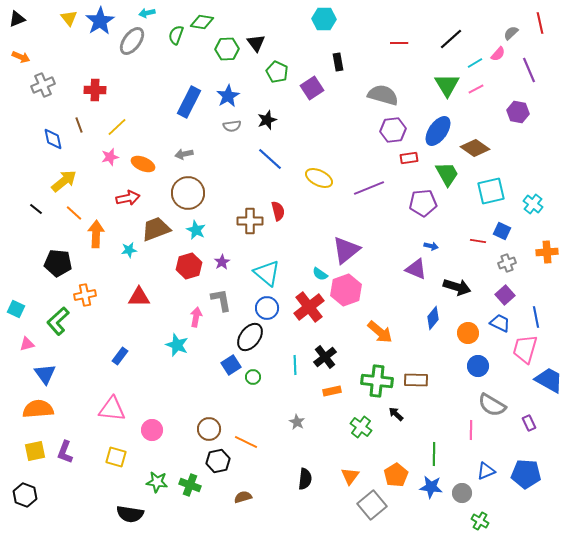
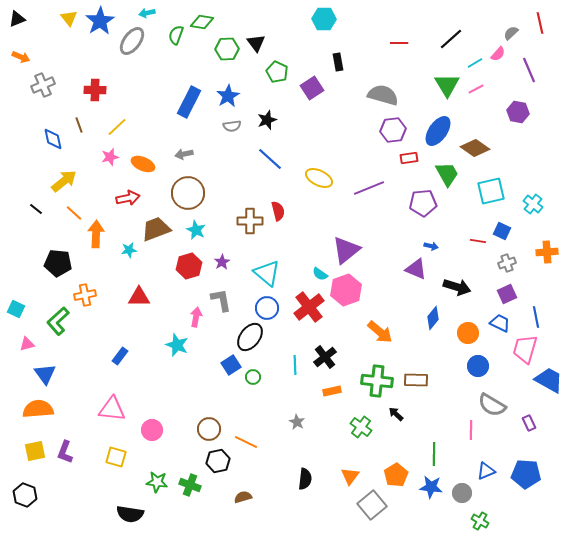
purple square at (505, 295): moved 2 px right, 1 px up; rotated 18 degrees clockwise
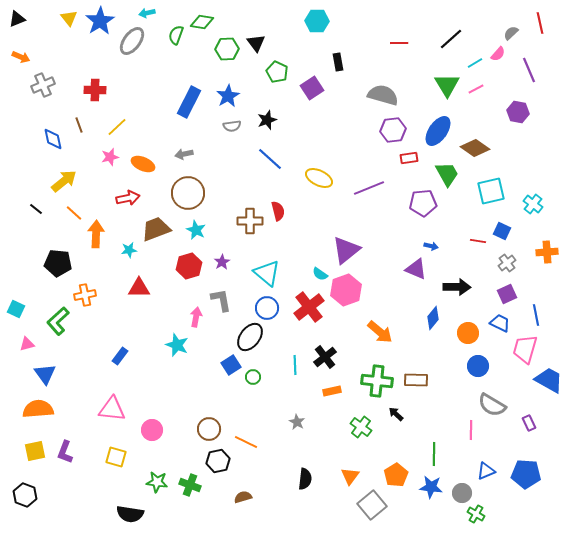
cyan hexagon at (324, 19): moved 7 px left, 2 px down
gray cross at (507, 263): rotated 18 degrees counterclockwise
black arrow at (457, 287): rotated 16 degrees counterclockwise
red triangle at (139, 297): moved 9 px up
blue line at (536, 317): moved 2 px up
green cross at (480, 521): moved 4 px left, 7 px up
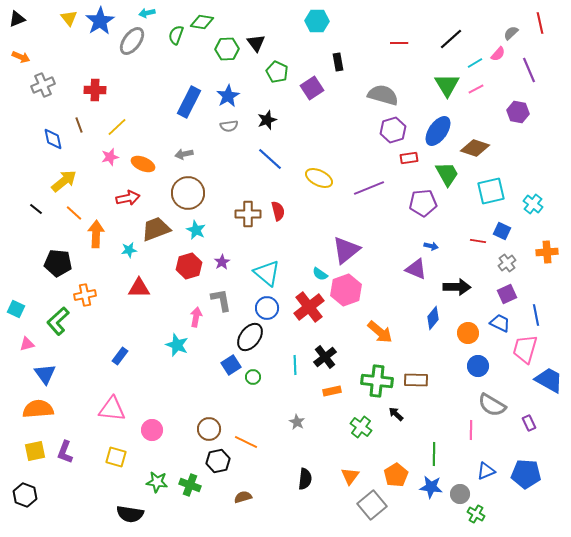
gray semicircle at (232, 126): moved 3 px left
purple hexagon at (393, 130): rotated 10 degrees counterclockwise
brown diamond at (475, 148): rotated 16 degrees counterclockwise
brown cross at (250, 221): moved 2 px left, 7 px up
gray circle at (462, 493): moved 2 px left, 1 px down
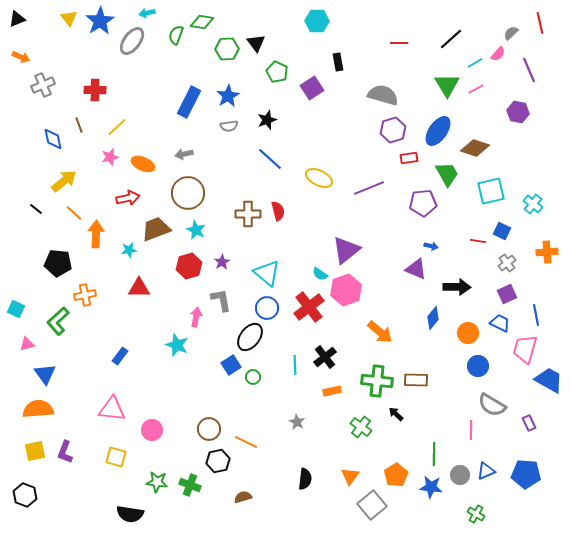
gray circle at (460, 494): moved 19 px up
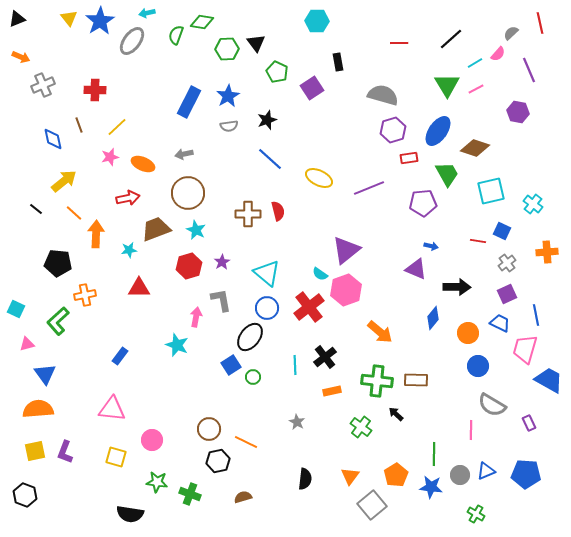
pink circle at (152, 430): moved 10 px down
green cross at (190, 485): moved 9 px down
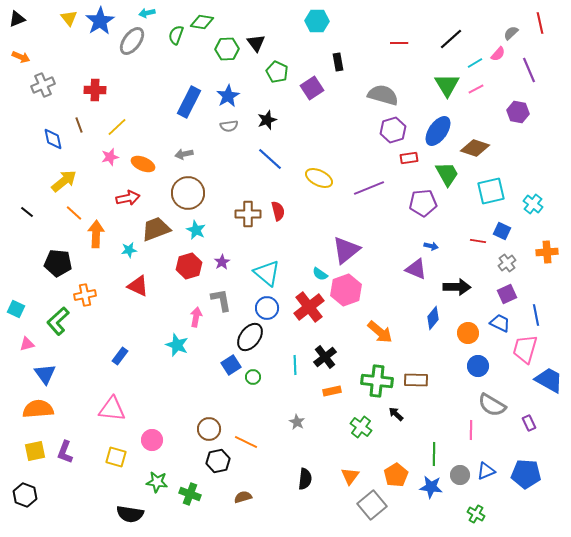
black line at (36, 209): moved 9 px left, 3 px down
red triangle at (139, 288): moved 1 px left, 2 px up; rotated 25 degrees clockwise
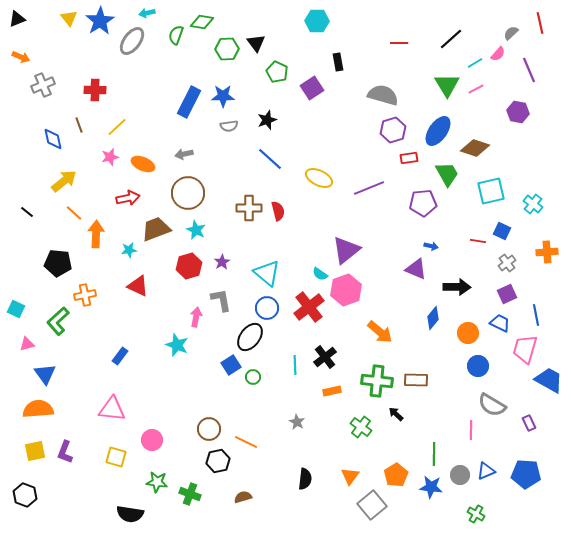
blue star at (228, 96): moved 5 px left; rotated 30 degrees clockwise
brown cross at (248, 214): moved 1 px right, 6 px up
